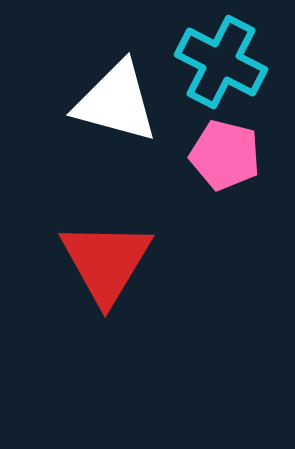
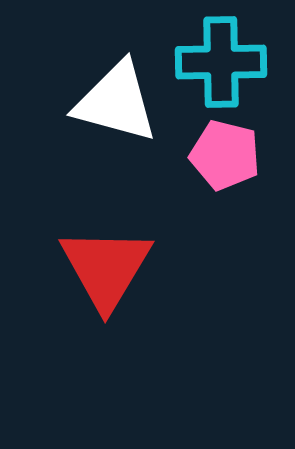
cyan cross: rotated 28 degrees counterclockwise
red triangle: moved 6 px down
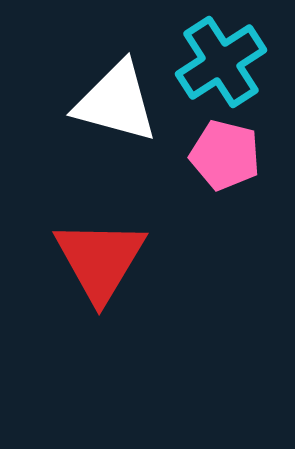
cyan cross: rotated 32 degrees counterclockwise
red triangle: moved 6 px left, 8 px up
